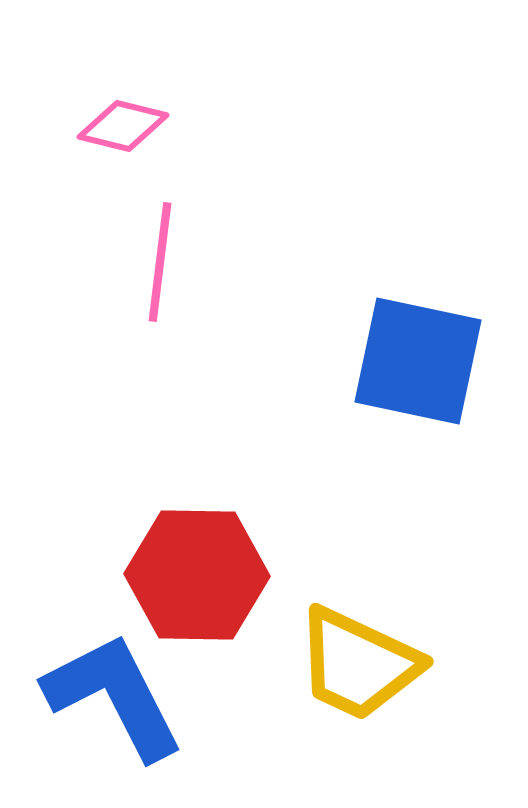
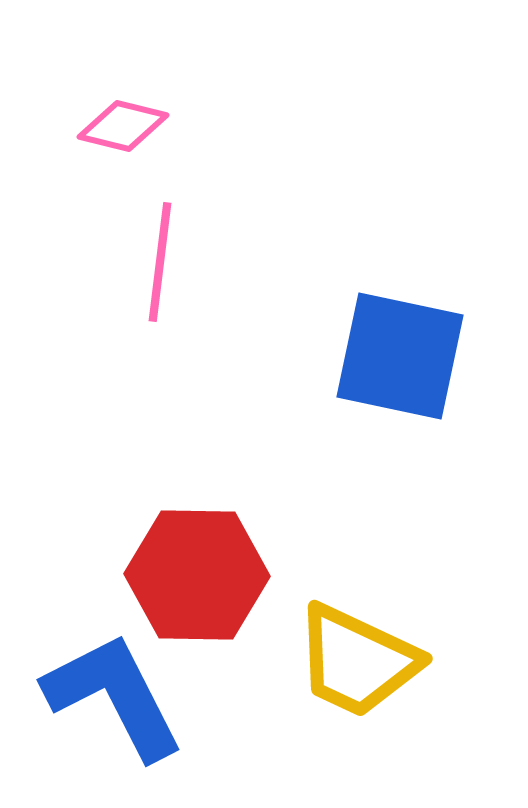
blue square: moved 18 px left, 5 px up
yellow trapezoid: moved 1 px left, 3 px up
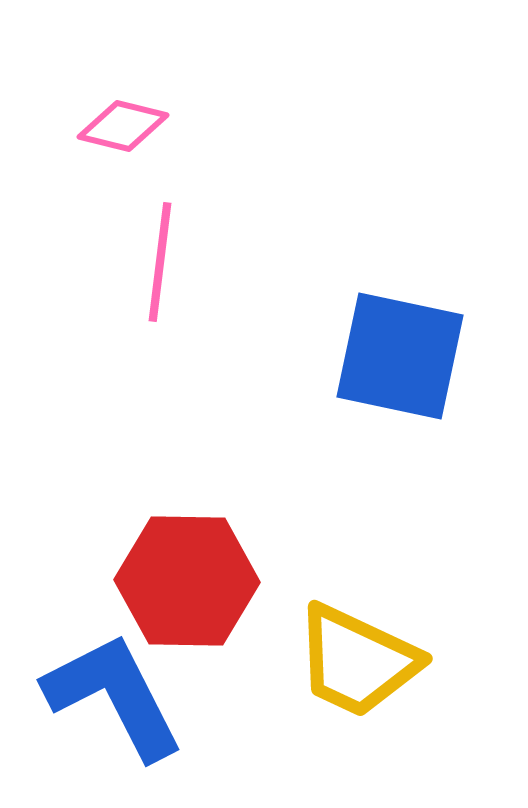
red hexagon: moved 10 px left, 6 px down
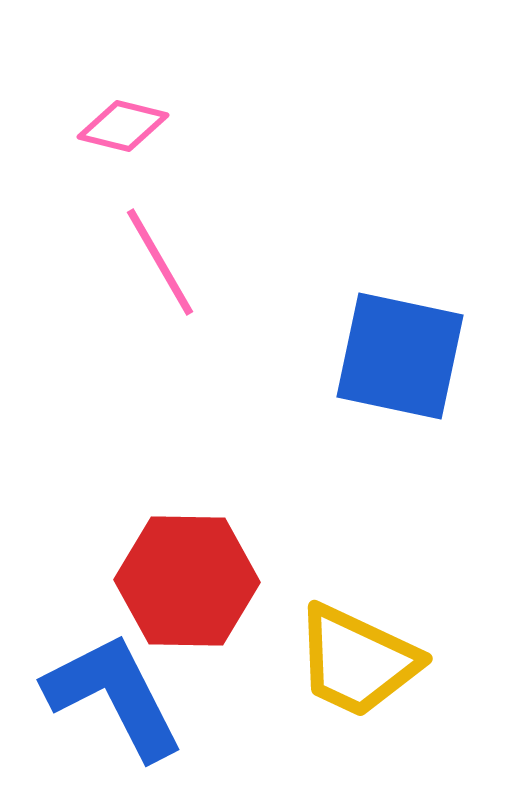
pink line: rotated 37 degrees counterclockwise
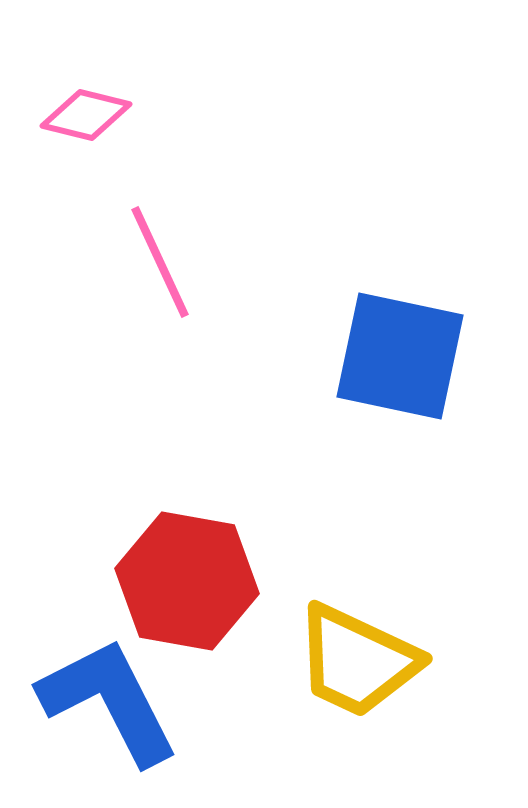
pink diamond: moved 37 px left, 11 px up
pink line: rotated 5 degrees clockwise
red hexagon: rotated 9 degrees clockwise
blue L-shape: moved 5 px left, 5 px down
